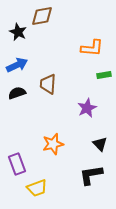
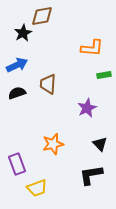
black star: moved 5 px right, 1 px down; rotated 18 degrees clockwise
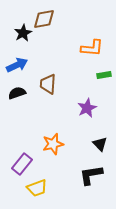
brown diamond: moved 2 px right, 3 px down
purple rectangle: moved 5 px right; rotated 60 degrees clockwise
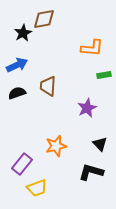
brown trapezoid: moved 2 px down
orange star: moved 3 px right, 2 px down
black L-shape: moved 3 px up; rotated 25 degrees clockwise
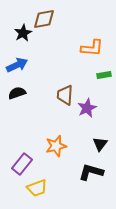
brown trapezoid: moved 17 px right, 9 px down
black triangle: rotated 21 degrees clockwise
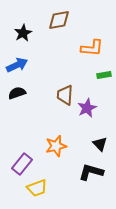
brown diamond: moved 15 px right, 1 px down
black triangle: rotated 21 degrees counterclockwise
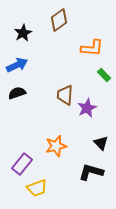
brown diamond: rotated 25 degrees counterclockwise
green rectangle: rotated 56 degrees clockwise
black triangle: moved 1 px right, 1 px up
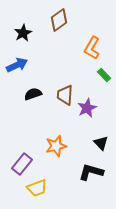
orange L-shape: rotated 115 degrees clockwise
black semicircle: moved 16 px right, 1 px down
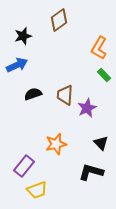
black star: moved 3 px down; rotated 12 degrees clockwise
orange L-shape: moved 7 px right
orange star: moved 2 px up
purple rectangle: moved 2 px right, 2 px down
yellow trapezoid: moved 2 px down
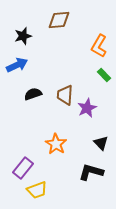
brown diamond: rotated 30 degrees clockwise
orange L-shape: moved 2 px up
orange star: rotated 25 degrees counterclockwise
purple rectangle: moved 1 px left, 2 px down
